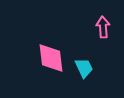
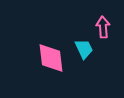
cyan trapezoid: moved 19 px up
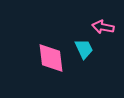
pink arrow: rotated 75 degrees counterclockwise
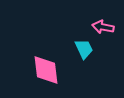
pink diamond: moved 5 px left, 12 px down
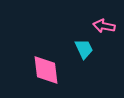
pink arrow: moved 1 px right, 1 px up
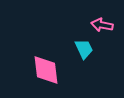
pink arrow: moved 2 px left, 1 px up
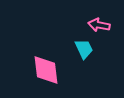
pink arrow: moved 3 px left
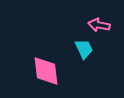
pink diamond: moved 1 px down
